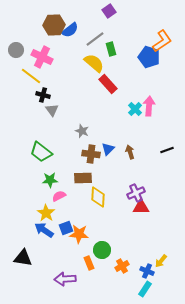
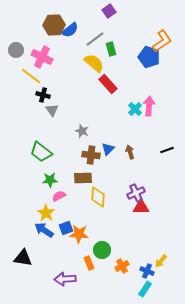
brown cross: moved 1 px down
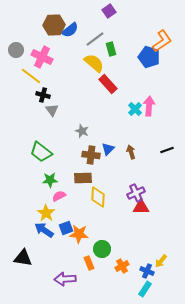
brown arrow: moved 1 px right
green circle: moved 1 px up
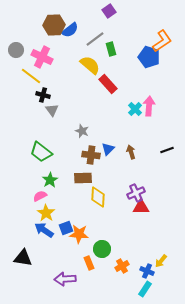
yellow semicircle: moved 4 px left, 2 px down
green star: rotated 28 degrees counterclockwise
pink semicircle: moved 19 px left
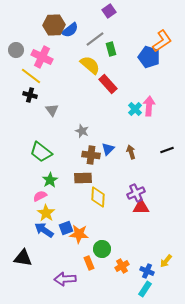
black cross: moved 13 px left
yellow arrow: moved 5 px right
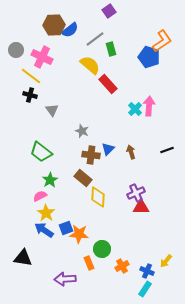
brown rectangle: rotated 42 degrees clockwise
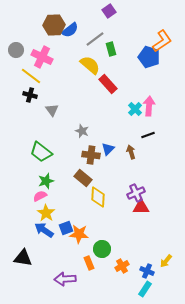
black line: moved 19 px left, 15 px up
green star: moved 4 px left, 1 px down; rotated 14 degrees clockwise
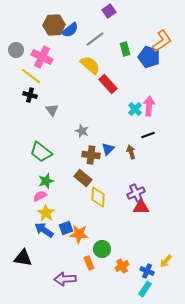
green rectangle: moved 14 px right
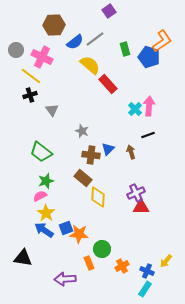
blue semicircle: moved 5 px right, 12 px down
black cross: rotated 32 degrees counterclockwise
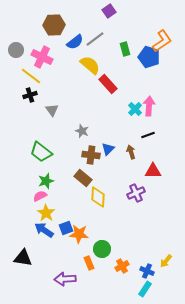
red triangle: moved 12 px right, 36 px up
